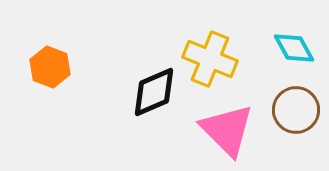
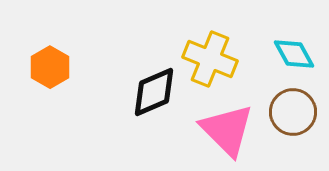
cyan diamond: moved 6 px down
orange hexagon: rotated 9 degrees clockwise
brown circle: moved 3 px left, 2 px down
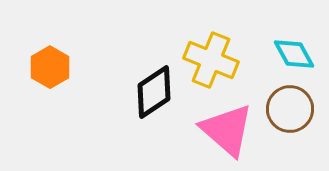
yellow cross: moved 1 px right, 1 px down
black diamond: rotated 10 degrees counterclockwise
brown circle: moved 3 px left, 3 px up
pink triangle: rotated 4 degrees counterclockwise
